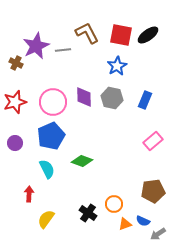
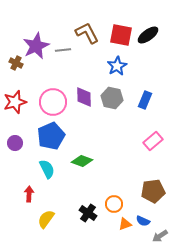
gray arrow: moved 2 px right, 2 px down
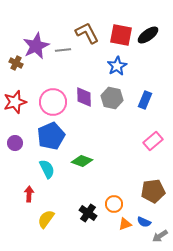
blue semicircle: moved 1 px right, 1 px down
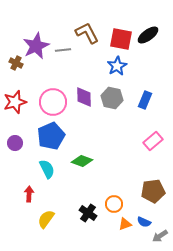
red square: moved 4 px down
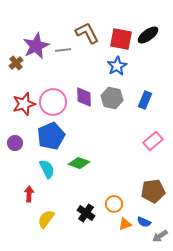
brown cross: rotated 24 degrees clockwise
red star: moved 9 px right, 2 px down
green diamond: moved 3 px left, 2 px down
black cross: moved 2 px left
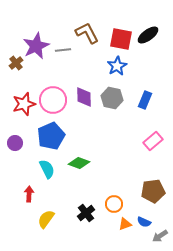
pink circle: moved 2 px up
black cross: rotated 18 degrees clockwise
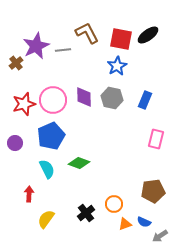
pink rectangle: moved 3 px right, 2 px up; rotated 36 degrees counterclockwise
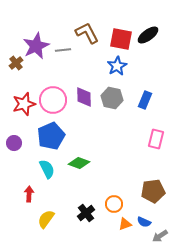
purple circle: moved 1 px left
